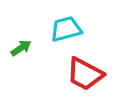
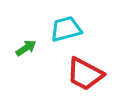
green arrow: moved 5 px right
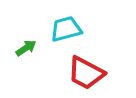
red trapezoid: moved 1 px right, 1 px up
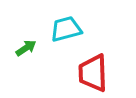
red trapezoid: moved 7 px right; rotated 60 degrees clockwise
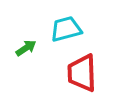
red trapezoid: moved 11 px left
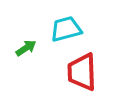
red trapezoid: moved 1 px up
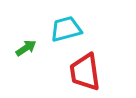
red trapezoid: moved 3 px right; rotated 6 degrees counterclockwise
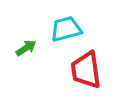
red trapezoid: moved 1 px right, 2 px up
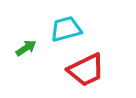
red trapezoid: rotated 108 degrees counterclockwise
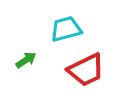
green arrow: moved 12 px down
